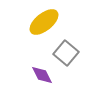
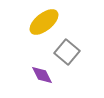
gray square: moved 1 px right, 1 px up
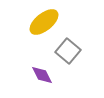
gray square: moved 1 px right, 1 px up
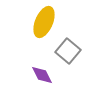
yellow ellipse: rotated 28 degrees counterclockwise
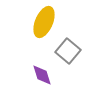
purple diamond: rotated 10 degrees clockwise
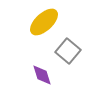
yellow ellipse: rotated 24 degrees clockwise
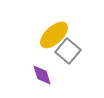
yellow ellipse: moved 10 px right, 13 px down
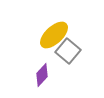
purple diamond: rotated 60 degrees clockwise
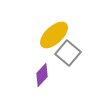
gray square: moved 2 px down
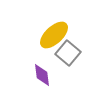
purple diamond: rotated 50 degrees counterclockwise
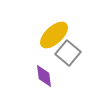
purple diamond: moved 2 px right, 1 px down
